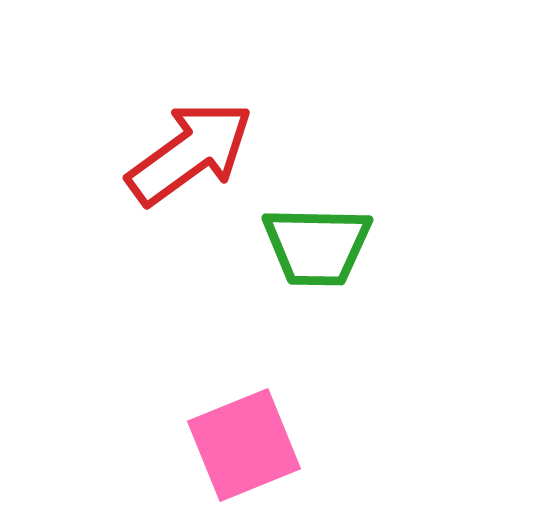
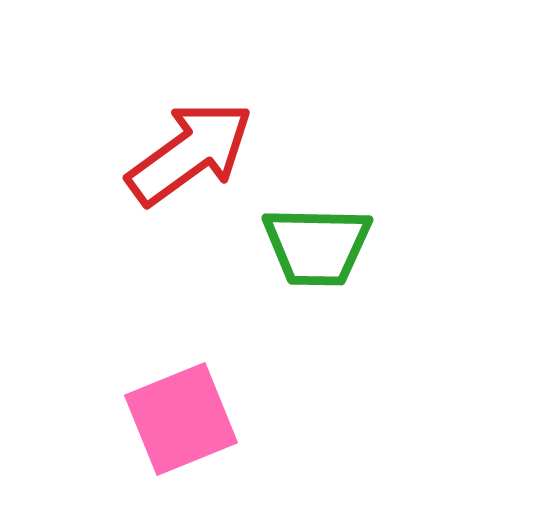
pink square: moved 63 px left, 26 px up
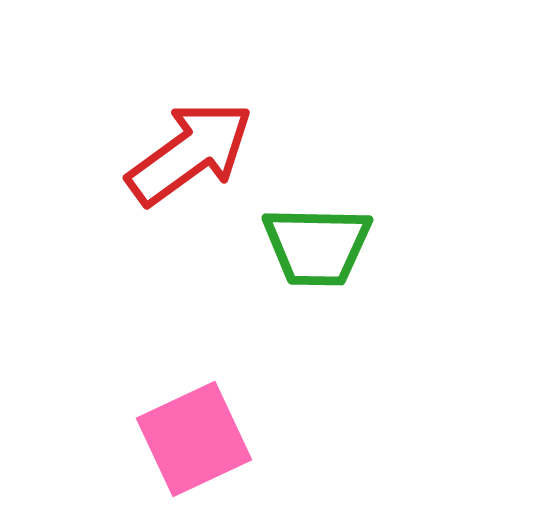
pink square: moved 13 px right, 20 px down; rotated 3 degrees counterclockwise
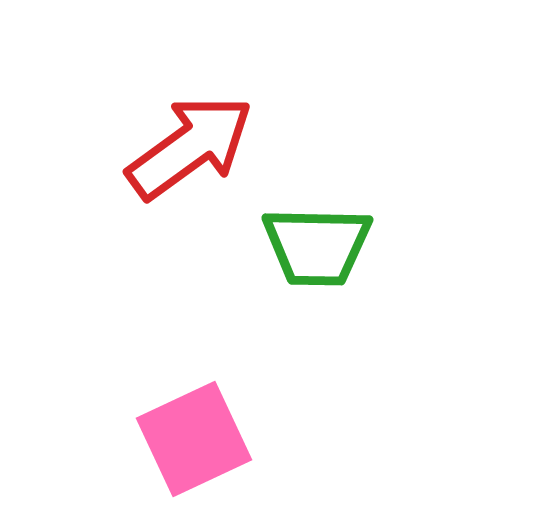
red arrow: moved 6 px up
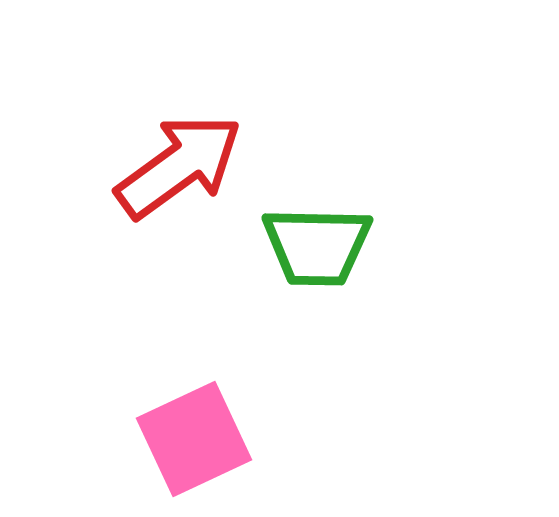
red arrow: moved 11 px left, 19 px down
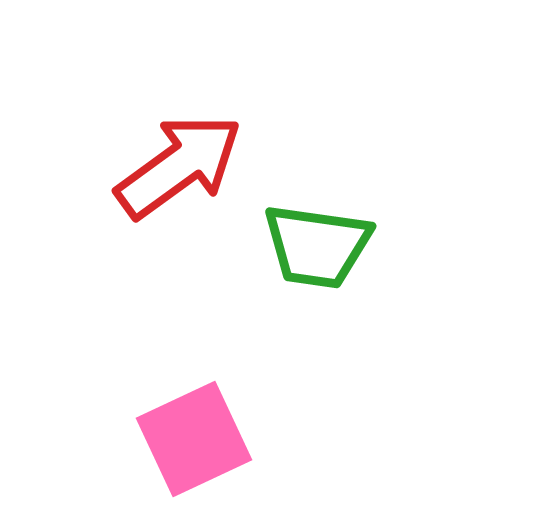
green trapezoid: rotated 7 degrees clockwise
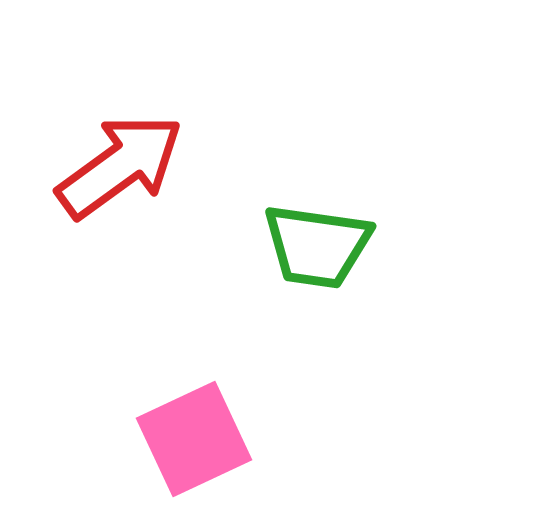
red arrow: moved 59 px left
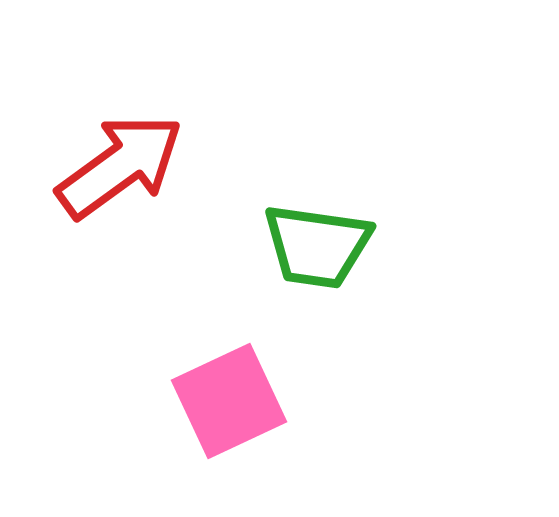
pink square: moved 35 px right, 38 px up
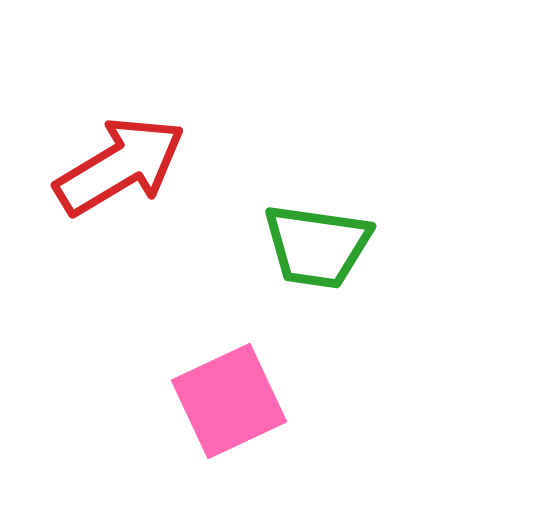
red arrow: rotated 5 degrees clockwise
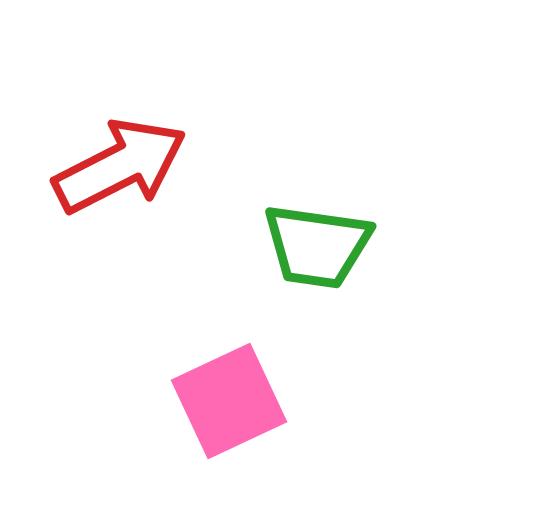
red arrow: rotated 4 degrees clockwise
